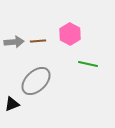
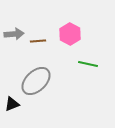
gray arrow: moved 8 px up
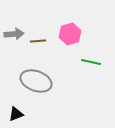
pink hexagon: rotated 15 degrees clockwise
green line: moved 3 px right, 2 px up
gray ellipse: rotated 64 degrees clockwise
black triangle: moved 4 px right, 10 px down
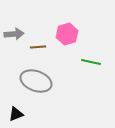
pink hexagon: moved 3 px left
brown line: moved 6 px down
